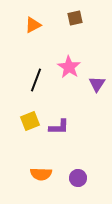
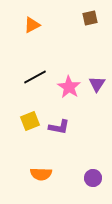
brown square: moved 15 px right
orange triangle: moved 1 px left
pink star: moved 20 px down
black line: moved 1 px left, 3 px up; rotated 40 degrees clockwise
purple L-shape: rotated 10 degrees clockwise
purple circle: moved 15 px right
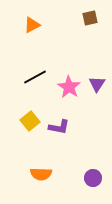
yellow square: rotated 18 degrees counterclockwise
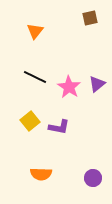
orange triangle: moved 3 px right, 6 px down; rotated 24 degrees counterclockwise
black line: rotated 55 degrees clockwise
purple triangle: rotated 18 degrees clockwise
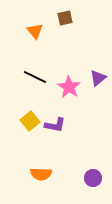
brown square: moved 25 px left
orange triangle: rotated 18 degrees counterclockwise
purple triangle: moved 1 px right, 6 px up
purple L-shape: moved 4 px left, 2 px up
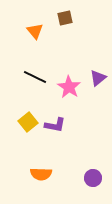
yellow square: moved 2 px left, 1 px down
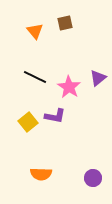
brown square: moved 5 px down
purple L-shape: moved 9 px up
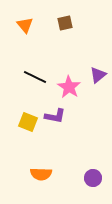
orange triangle: moved 10 px left, 6 px up
purple triangle: moved 3 px up
yellow square: rotated 30 degrees counterclockwise
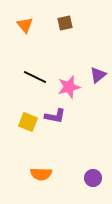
pink star: rotated 25 degrees clockwise
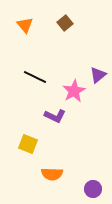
brown square: rotated 28 degrees counterclockwise
pink star: moved 5 px right, 4 px down; rotated 15 degrees counterclockwise
purple L-shape: rotated 15 degrees clockwise
yellow square: moved 22 px down
orange semicircle: moved 11 px right
purple circle: moved 11 px down
